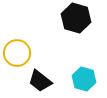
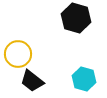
yellow circle: moved 1 px right, 1 px down
black trapezoid: moved 8 px left
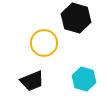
yellow circle: moved 26 px right, 11 px up
black trapezoid: rotated 60 degrees counterclockwise
